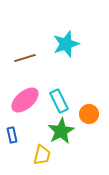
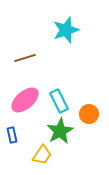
cyan star: moved 14 px up
green star: moved 1 px left
yellow trapezoid: rotated 20 degrees clockwise
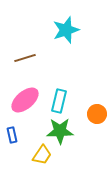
cyan rectangle: rotated 40 degrees clockwise
orange circle: moved 8 px right
green star: rotated 28 degrees clockwise
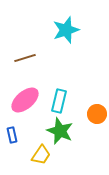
green star: rotated 24 degrees clockwise
yellow trapezoid: moved 1 px left
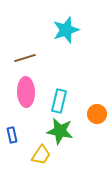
pink ellipse: moved 1 px right, 8 px up; rotated 52 degrees counterclockwise
green star: rotated 12 degrees counterclockwise
